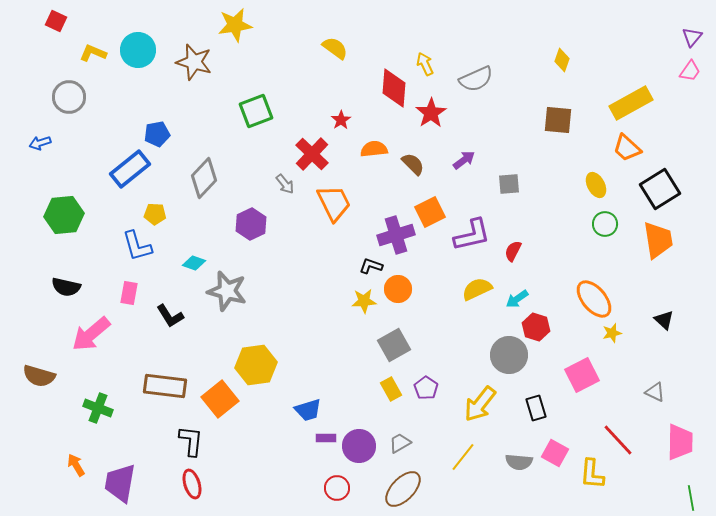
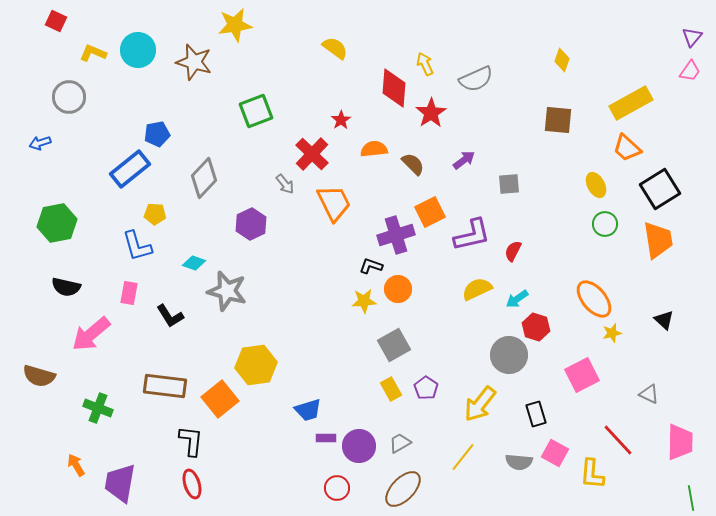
green hexagon at (64, 215): moved 7 px left, 8 px down; rotated 6 degrees counterclockwise
gray triangle at (655, 392): moved 6 px left, 2 px down
black rectangle at (536, 408): moved 6 px down
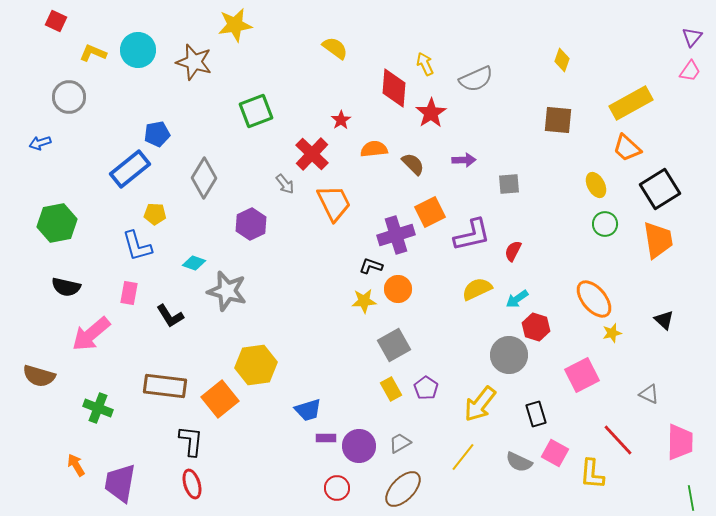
purple arrow at (464, 160): rotated 35 degrees clockwise
gray diamond at (204, 178): rotated 12 degrees counterclockwise
gray semicircle at (519, 462): rotated 20 degrees clockwise
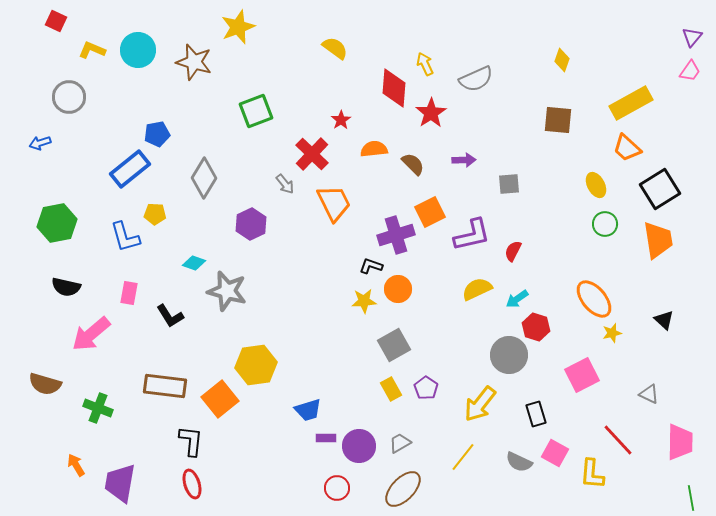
yellow star at (235, 25): moved 3 px right, 2 px down; rotated 12 degrees counterclockwise
yellow L-shape at (93, 53): moved 1 px left, 3 px up
blue L-shape at (137, 246): moved 12 px left, 9 px up
brown semicircle at (39, 376): moved 6 px right, 8 px down
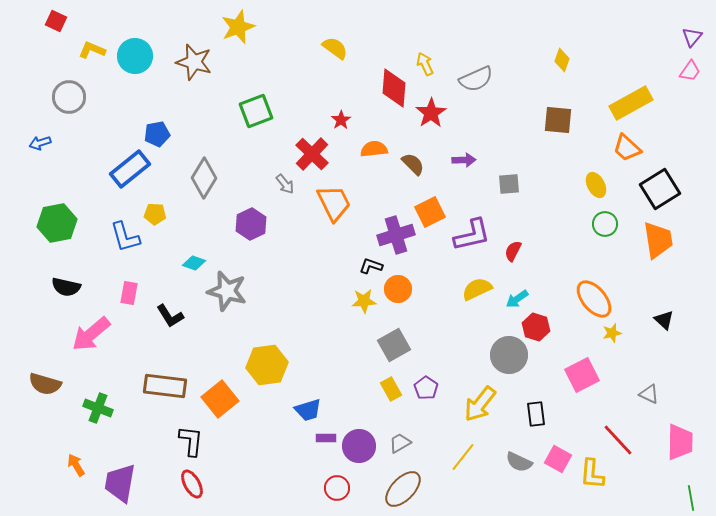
cyan circle at (138, 50): moved 3 px left, 6 px down
yellow hexagon at (256, 365): moved 11 px right
black rectangle at (536, 414): rotated 10 degrees clockwise
pink square at (555, 453): moved 3 px right, 6 px down
red ellipse at (192, 484): rotated 12 degrees counterclockwise
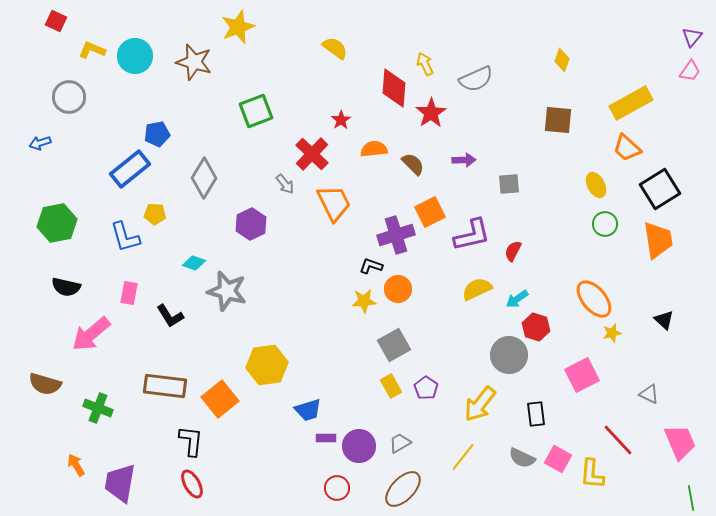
yellow rectangle at (391, 389): moved 3 px up
pink trapezoid at (680, 442): rotated 24 degrees counterclockwise
gray semicircle at (519, 462): moved 3 px right, 4 px up
